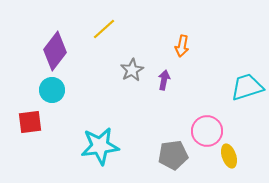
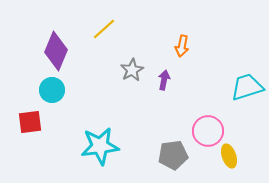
purple diamond: moved 1 px right; rotated 15 degrees counterclockwise
pink circle: moved 1 px right
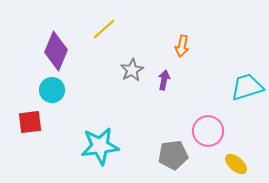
yellow ellipse: moved 7 px right, 8 px down; rotated 30 degrees counterclockwise
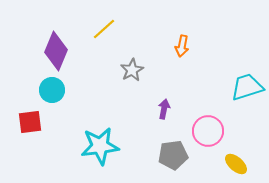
purple arrow: moved 29 px down
